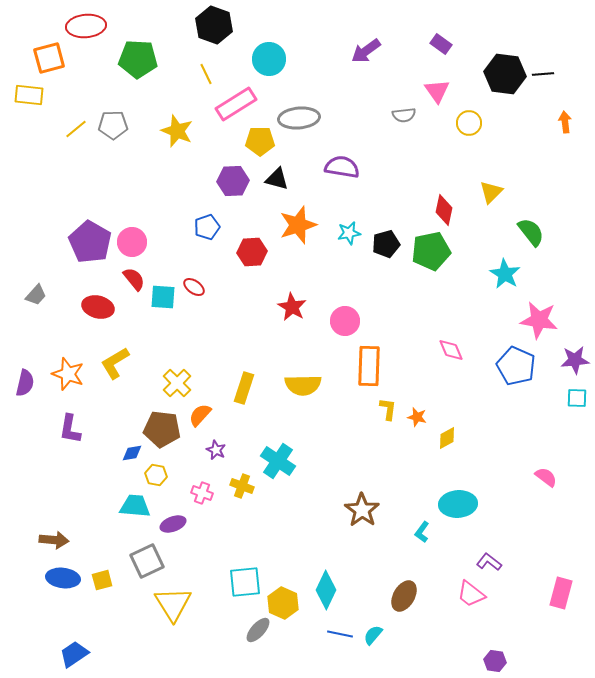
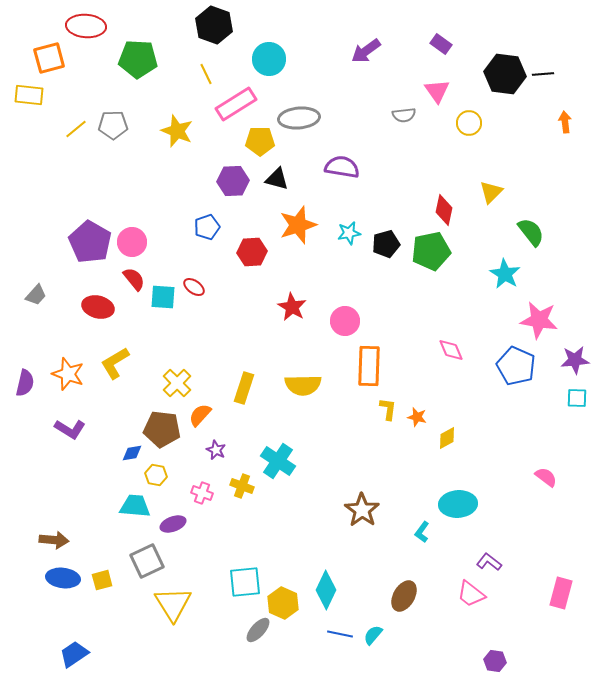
red ellipse at (86, 26): rotated 9 degrees clockwise
purple L-shape at (70, 429): rotated 68 degrees counterclockwise
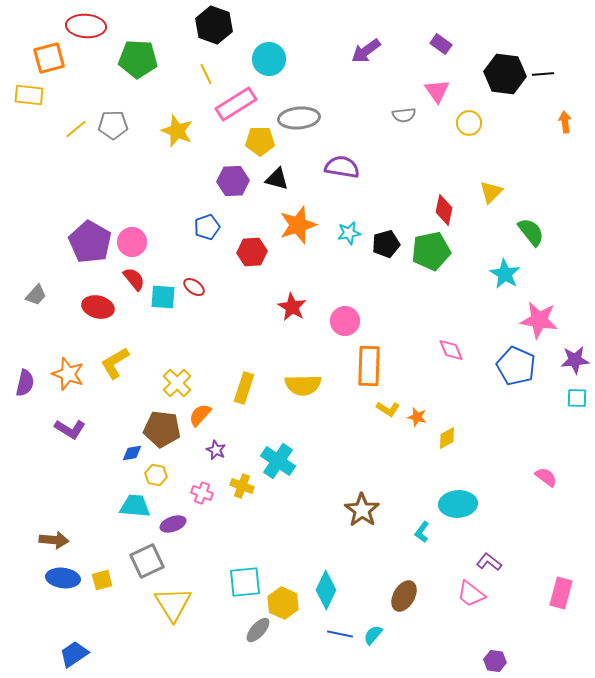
yellow L-shape at (388, 409): rotated 115 degrees clockwise
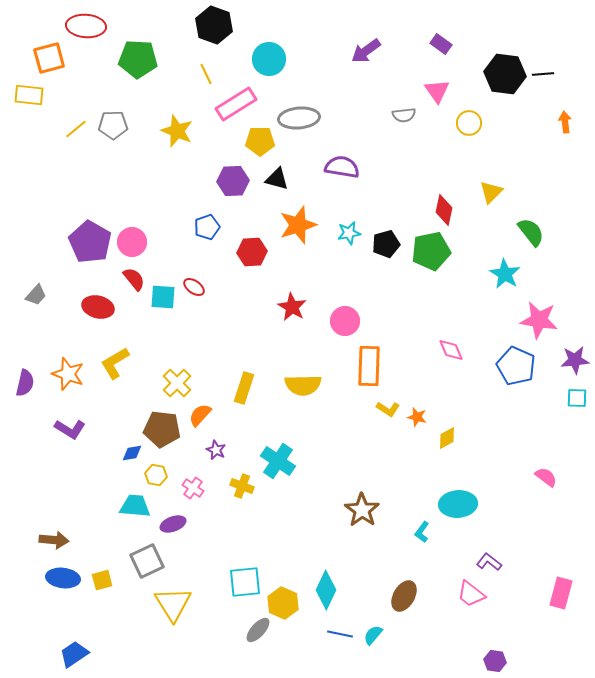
pink cross at (202, 493): moved 9 px left, 5 px up; rotated 15 degrees clockwise
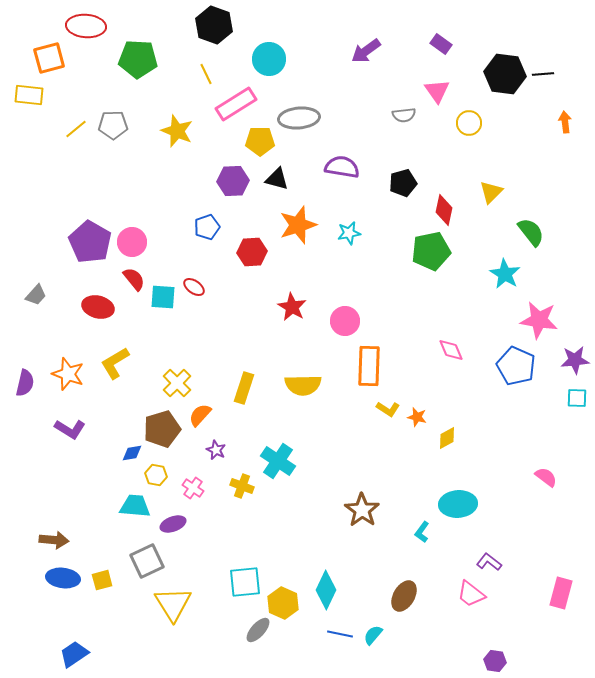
black pentagon at (386, 244): moved 17 px right, 61 px up
brown pentagon at (162, 429): rotated 24 degrees counterclockwise
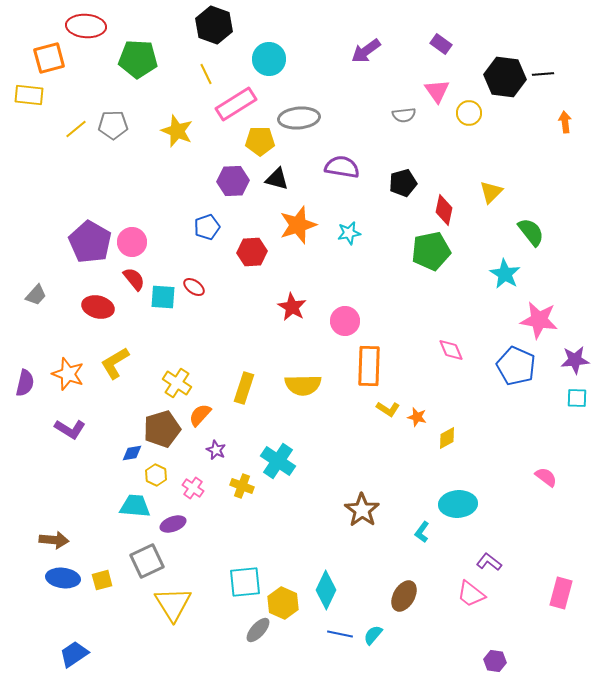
black hexagon at (505, 74): moved 3 px down
yellow circle at (469, 123): moved 10 px up
yellow cross at (177, 383): rotated 12 degrees counterclockwise
yellow hexagon at (156, 475): rotated 15 degrees clockwise
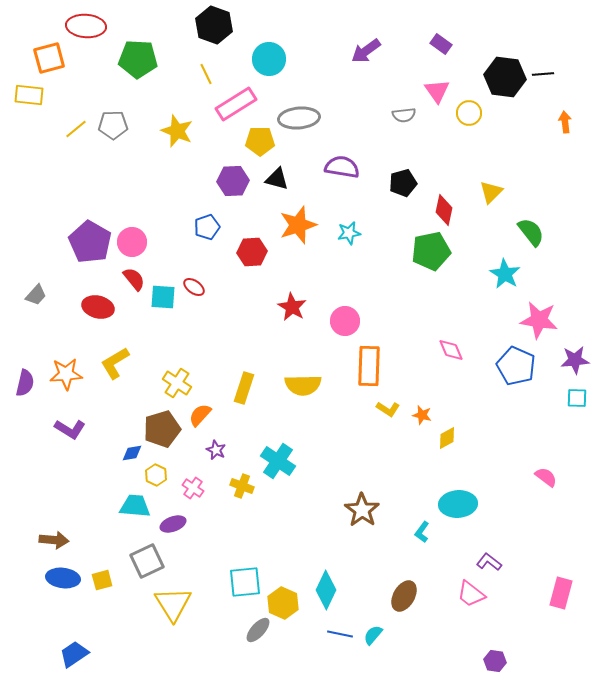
orange star at (68, 374): moved 2 px left; rotated 24 degrees counterclockwise
orange star at (417, 417): moved 5 px right, 2 px up
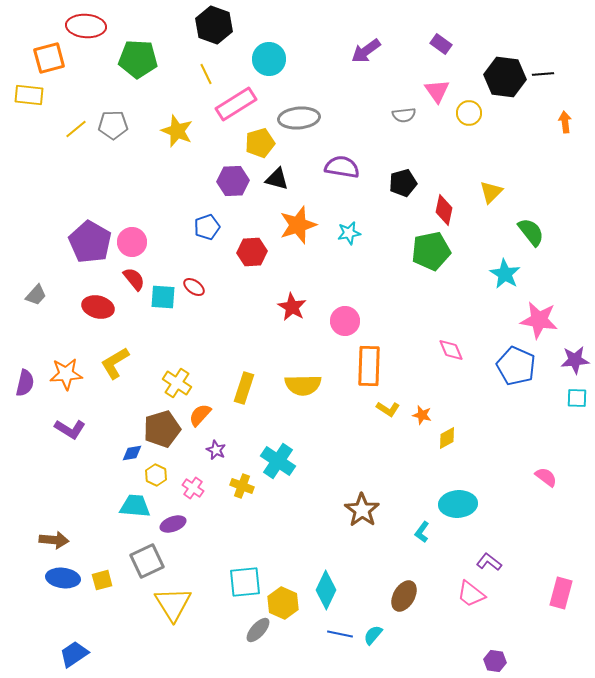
yellow pentagon at (260, 141): moved 2 px down; rotated 16 degrees counterclockwise
